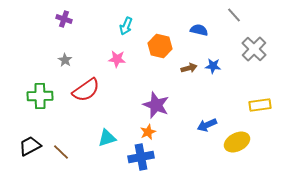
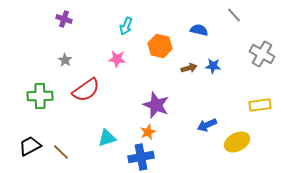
gray cross: moved 8 px right, 5 px down; rotated 15 degrees counterclockwise
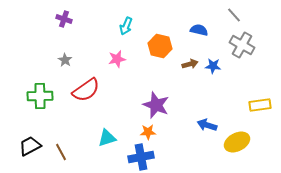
gray cross: moved 20 px left, 9 px up
pink star: rotated 18 degrees counterclockwise
brown arrow: moved 1 px right, 4 px up
blue arrow: rotated 42 degrees clockwise
orange star: rotated 21 degrees clockwise
brown line: rotated 18 degrees clockwise
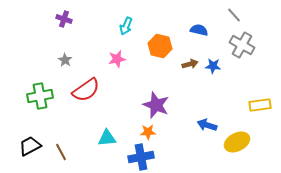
green cross: rotated 10 degrees counterclockwise
cyan triangle: rotated 12 degrees clockwise
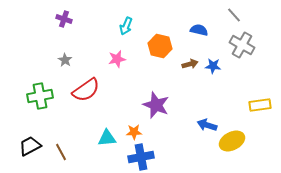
orange star: moved 14 px left
yellow ellipse: moved 5 px left, 1 px up
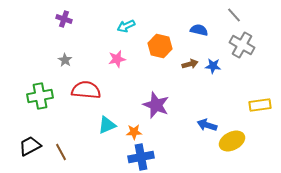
cyan arrow: rotated 42 degrees clockwise
red semicircle: rotated 140 degrees counterclockwise
cyan triangle: moved 13 px up; rotated 18 degrees counterclockwise
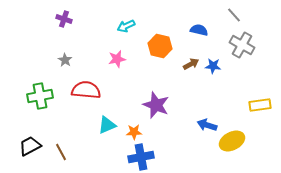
brown arrow: moved 1 px right; rotated 14 degrees counterclockwise
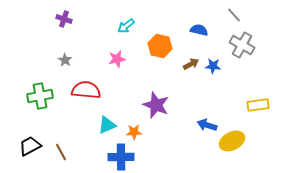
cyan arrow: rotated 12 degrees counterclockwise
yellow rectangle: moved 2 px left
blue cross: moved 20 px left; rotated 10 degrees clockwise
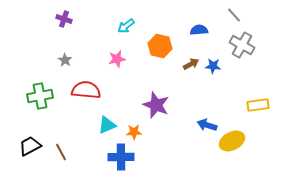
blue semicircle: rotated 18 degrees counterclockwise
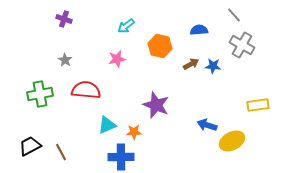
green cross: moved 2 px up
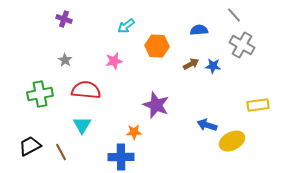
orange hexagon: moved 3 px left; rotated 10 degrees counterclockwise
pink star: moved 3 px left, 2 px down
cyan triangle: moved 25 px left; rotated 36 degrees counterclockwise
